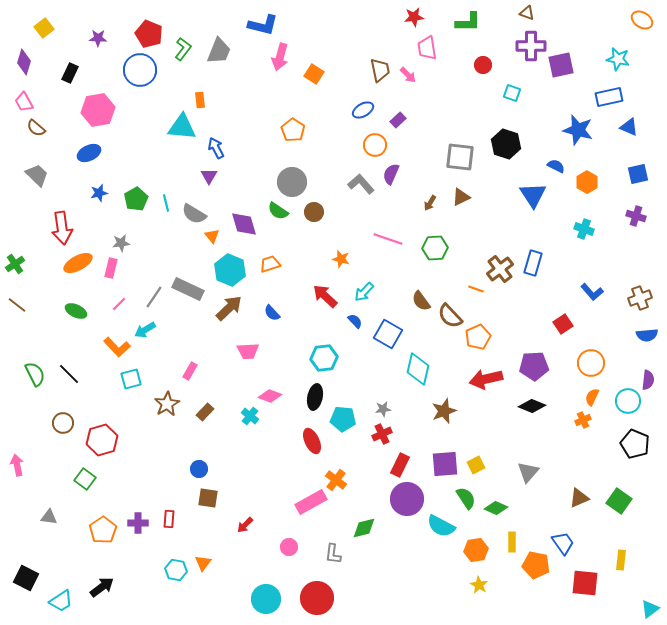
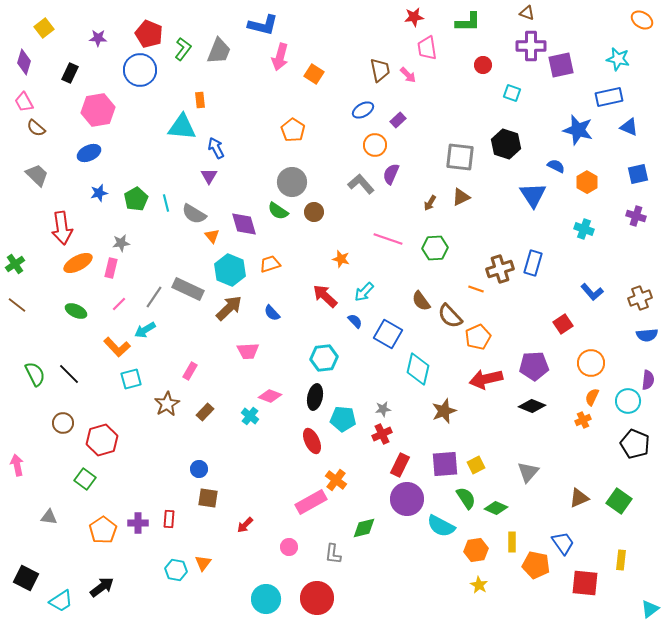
brown cross at (500, 269): rotated 20 degrees clockwise
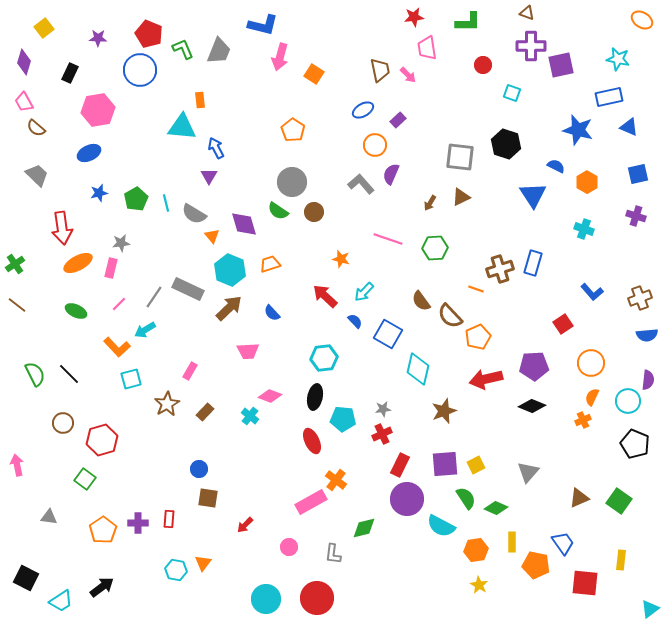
green L-shape at (183, 49): rotated 60 degrees counterclockwise
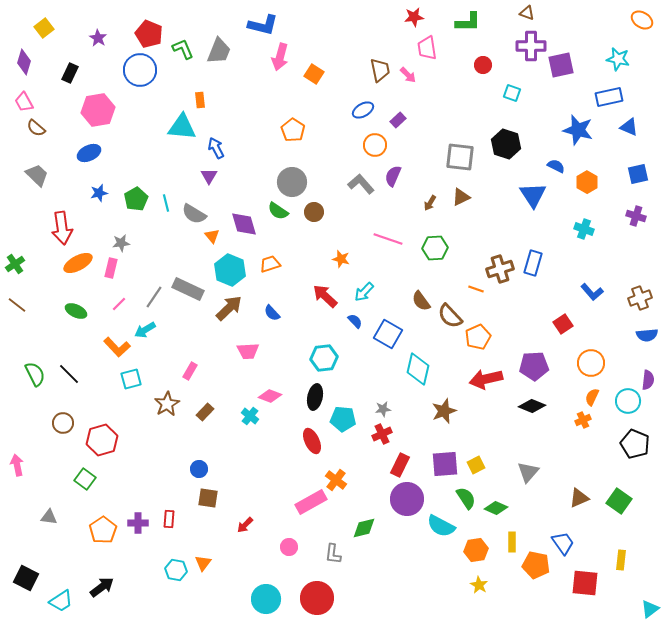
purple star at (98, 38): rotated 30 degrees clockwise
purple semicircle at (391, 174): moved 2 px right, 2 px down
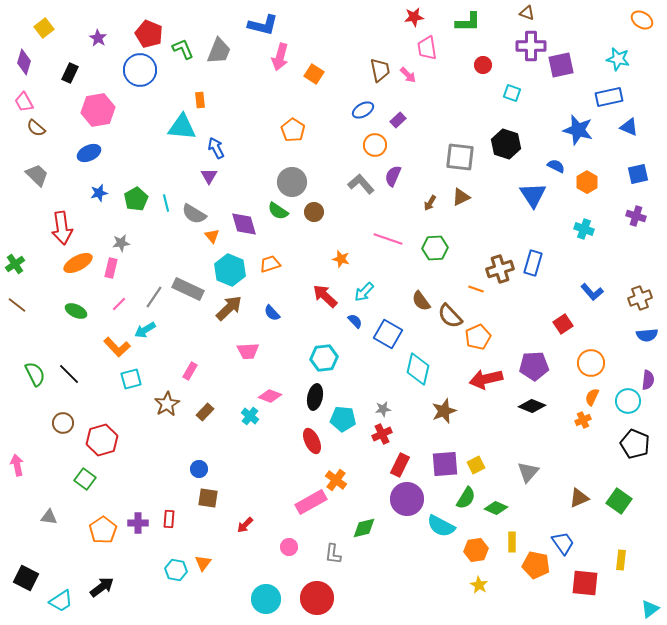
green semicircle at (466, 498): rotated 65 degrees clockwise
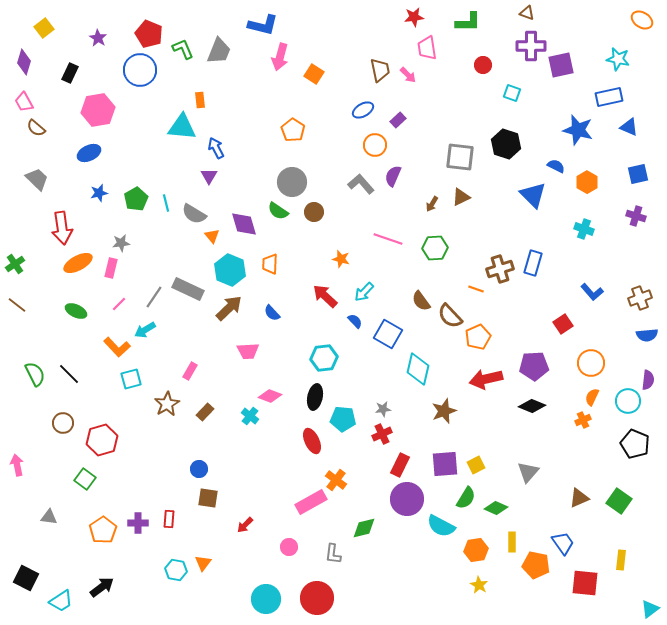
gray trapezoid at (37, 175): moved 4 px down
blue triangle at (533, 195): rotated 12 degrees counterclockwise
brown arrow at (430, 203): moved 2 px right, 1 px down
orange trapezoid at (270, 264): rotated 70 degrees counterclockwise
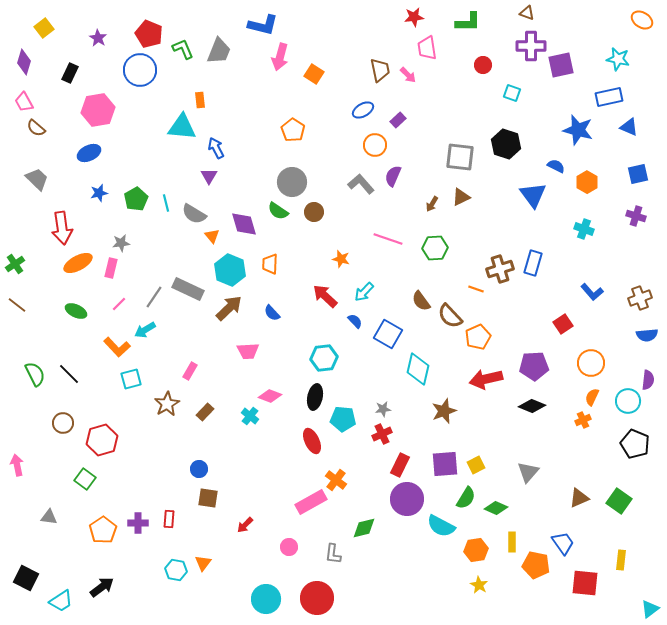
blue triangle at (533, 195): rotated 8 degrees clockwise
